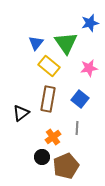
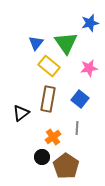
brown pentagon: rotated 15 degrees counterclockwise
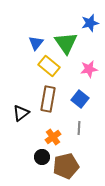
pink star: moved 1 px down
gray line: moved 2 px right
brown pentagon: rotated 25 degrees clockwise
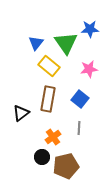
blue star: moved 6 px down; rotated 12 degrees clockwise
